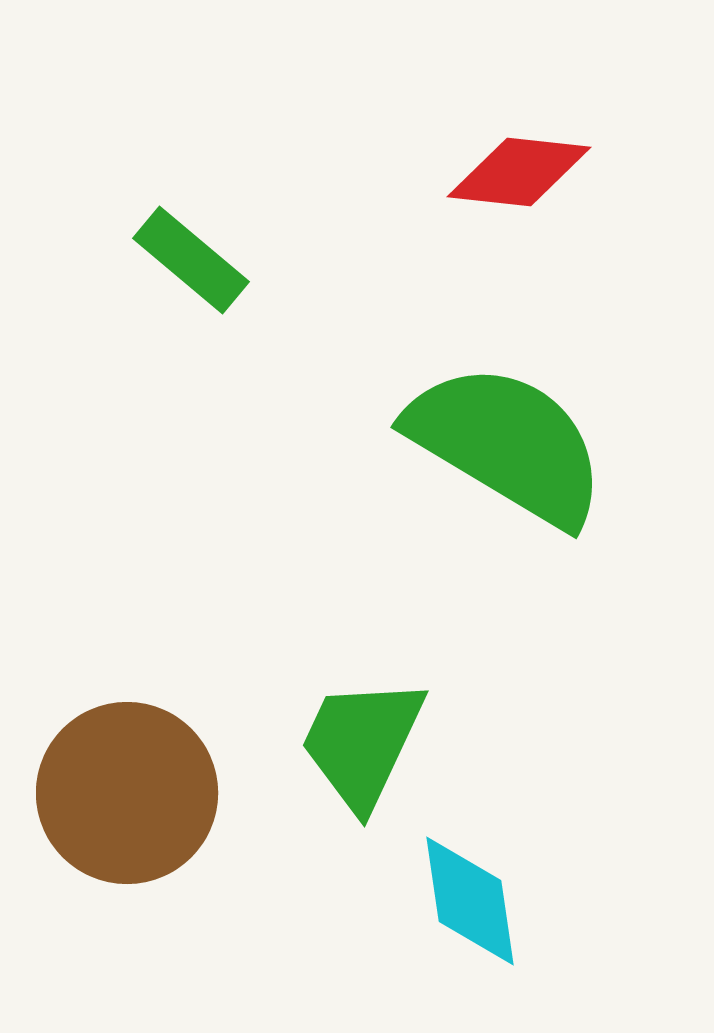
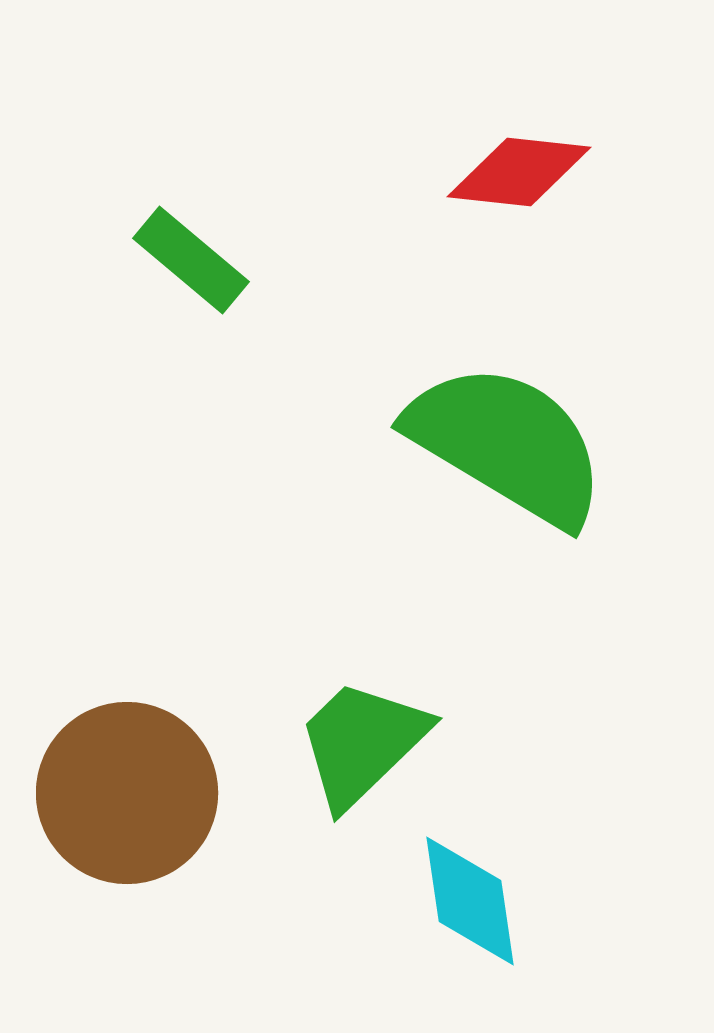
green trapezoid: rotated 21 degrees clockwise
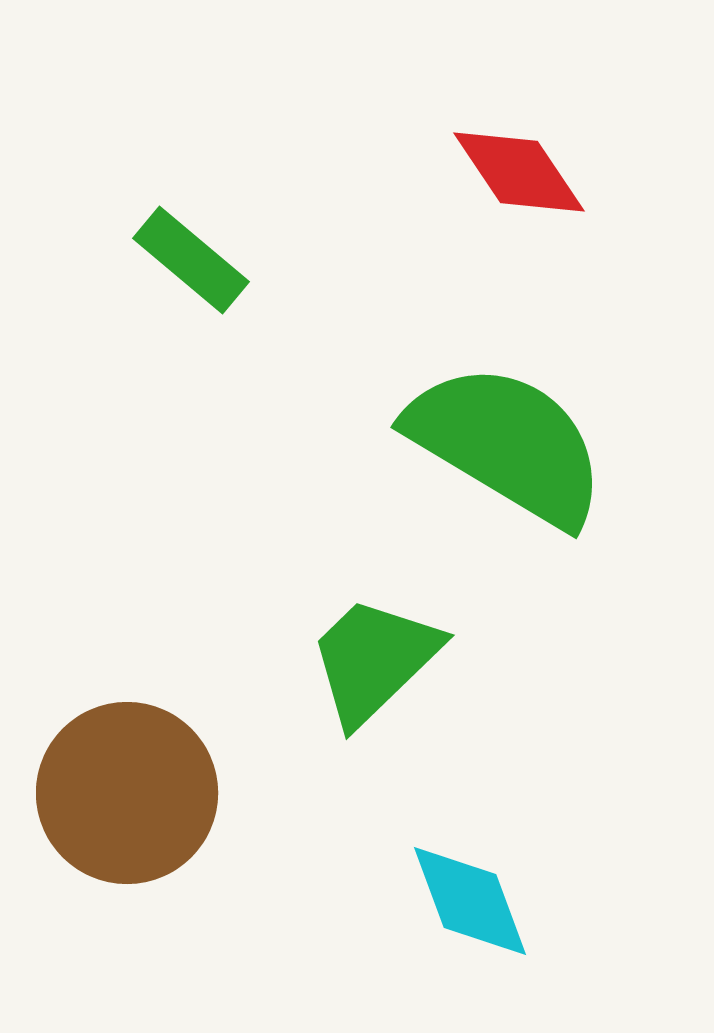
red diamond: rotated 50 degrees clockwise
green trapezoid: moved 12 px right, 83 px up
cyan diamond: rotated 12 degrees counterclockwise
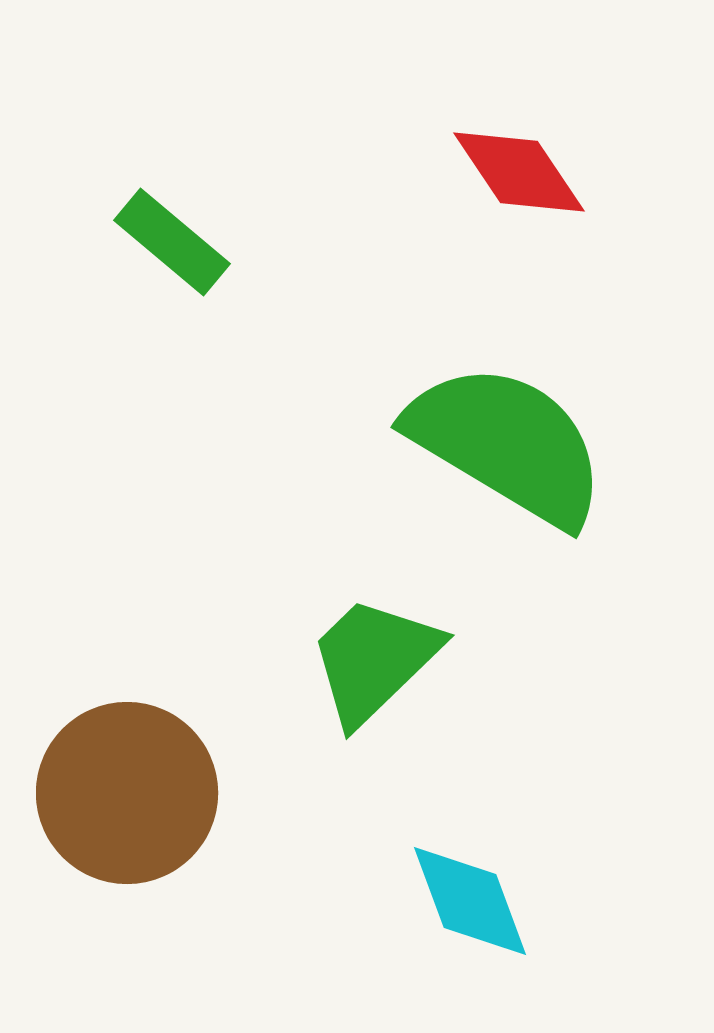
green rectangle: moved 19 px left, 18 px up
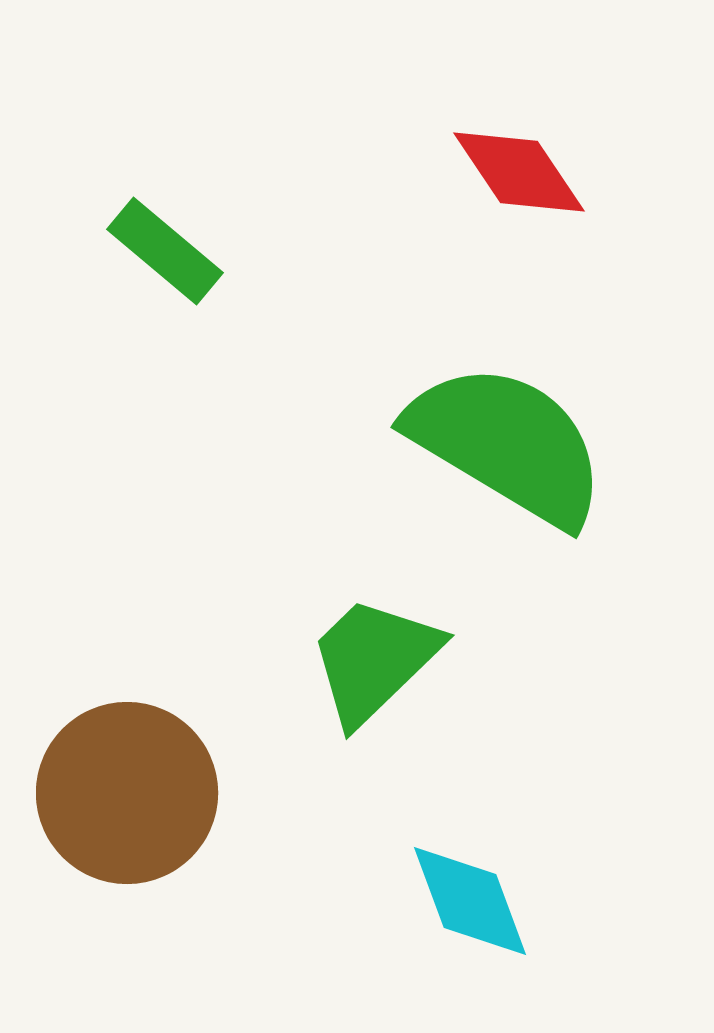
green rectangle: moved 7 px left, 9 px down
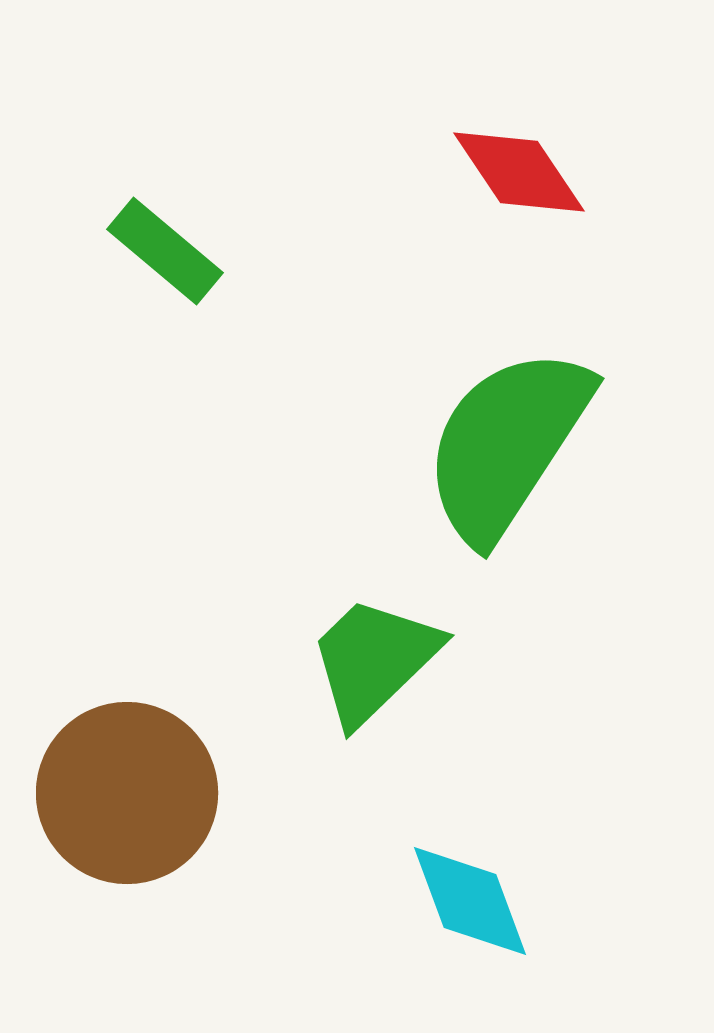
green semicircle: rotated 88 degrees counterclockwise
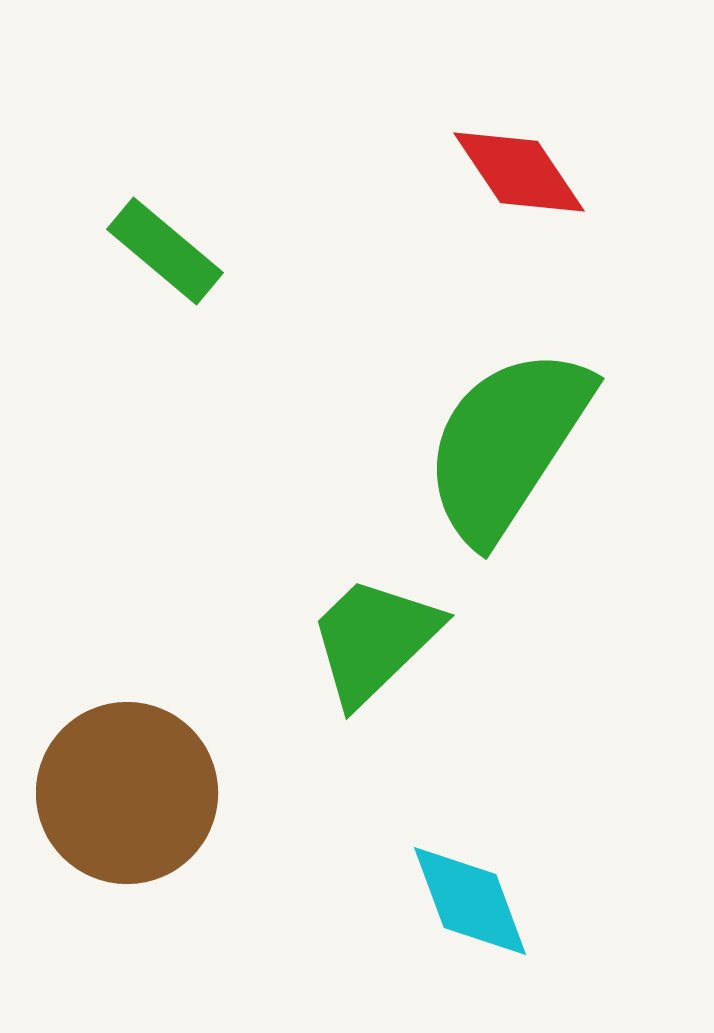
green trapezoid: moved 20 px up
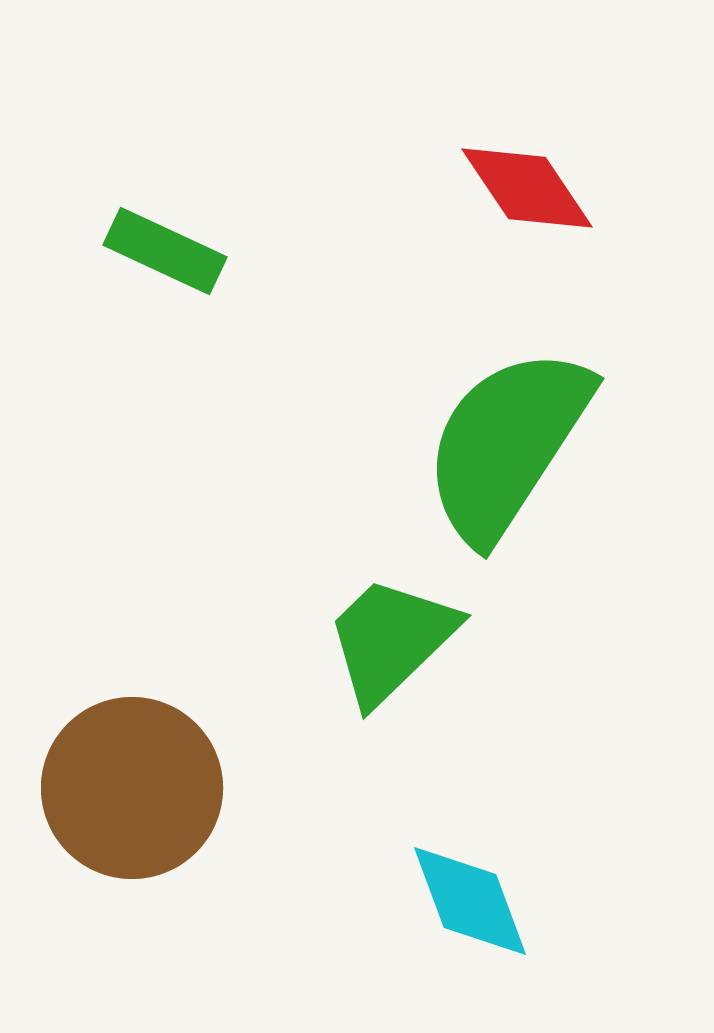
red diamond: moved 8 px right, 16 px down
green rectangle: rotated 15 degrees counterclockwise
green trapezoid: moved 17 px right
brown circle: moved 5 px right, 5 px up
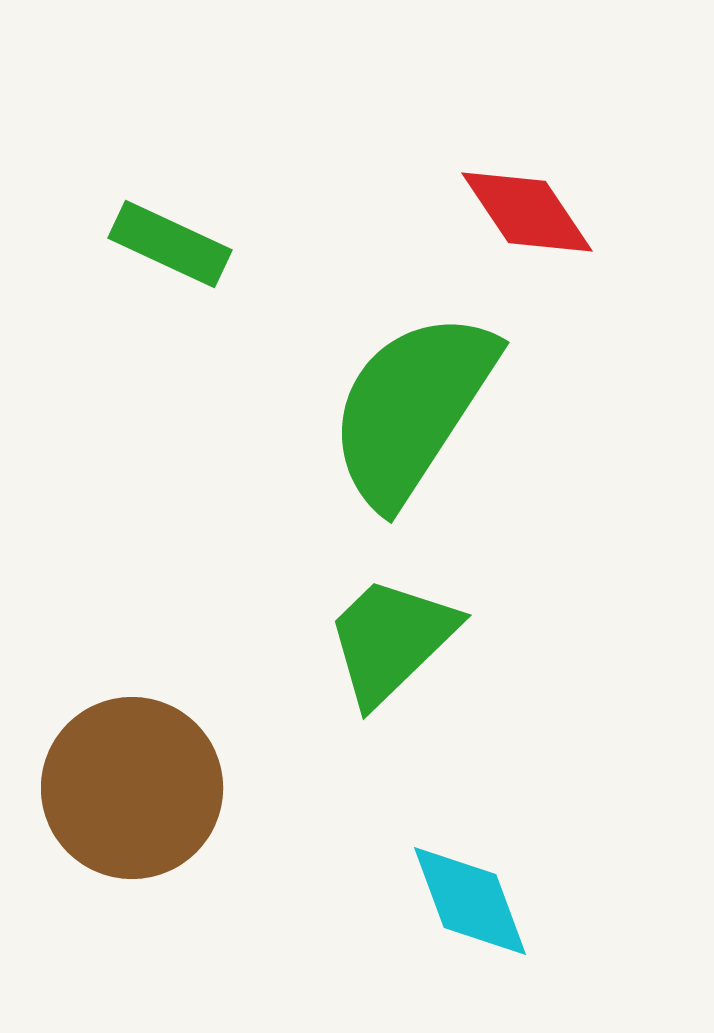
red diamond: moved 24 px down
green rectangle: moved 5 px right, 7 px up
green semicircle: moved 95 px left, 36 px up
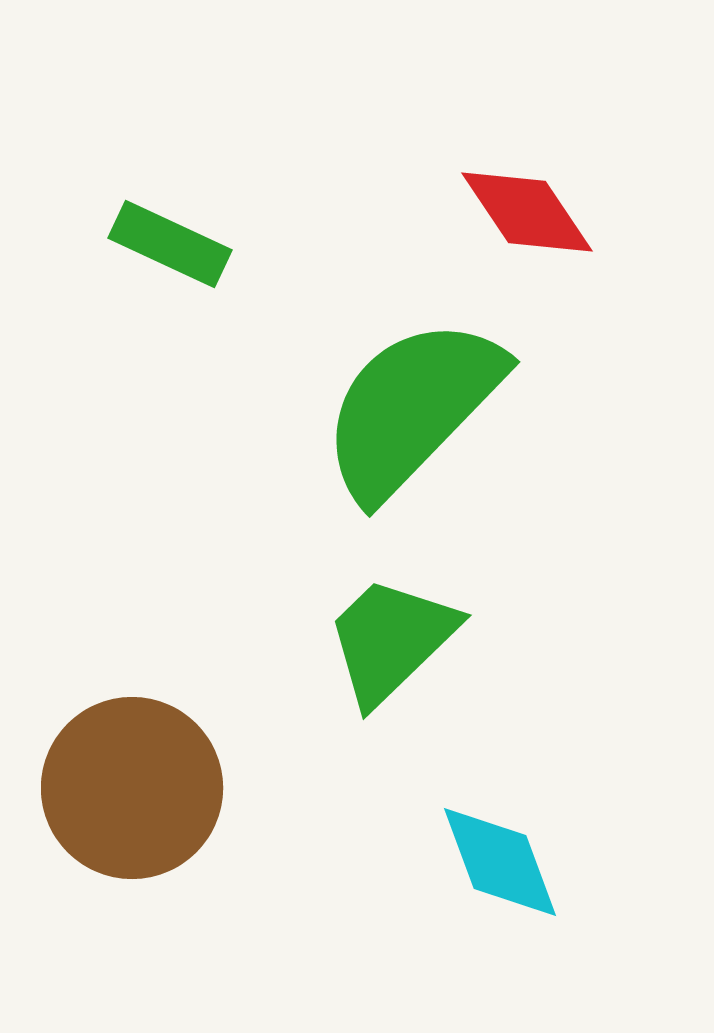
green semicircle: rotated 11 degrees clockwise
cyan diamond: moved 30 px right, 39 px up
